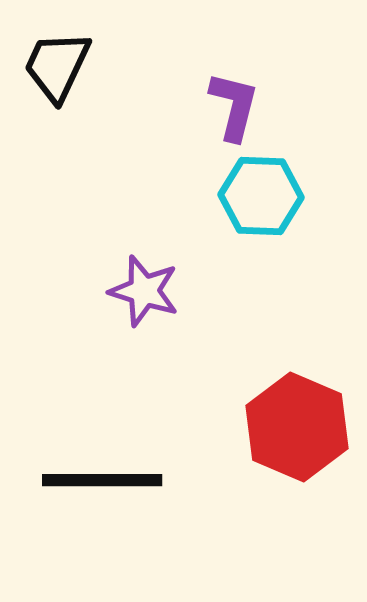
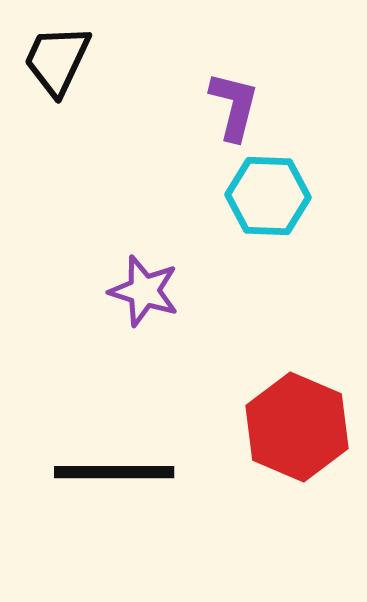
black trapezoid: moved 6 px up
cyan hexagon: moved 7 px right
black line: moved 12 px right, 8 px up
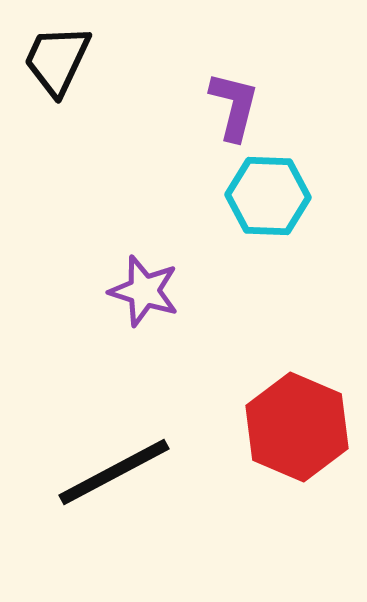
black line: rotated 28 degrees counterclockwise
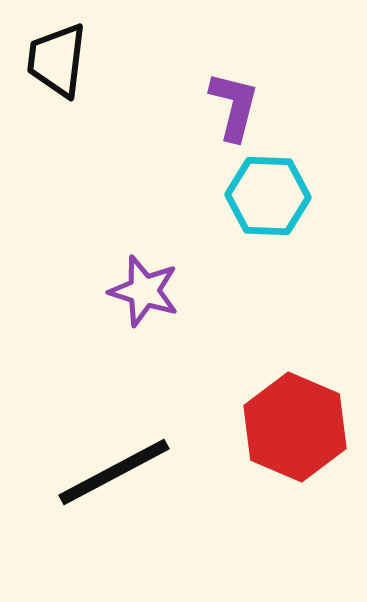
black trapezoid: rotated 18 degrees counterclockwise
red hexagon: moved 2 px left
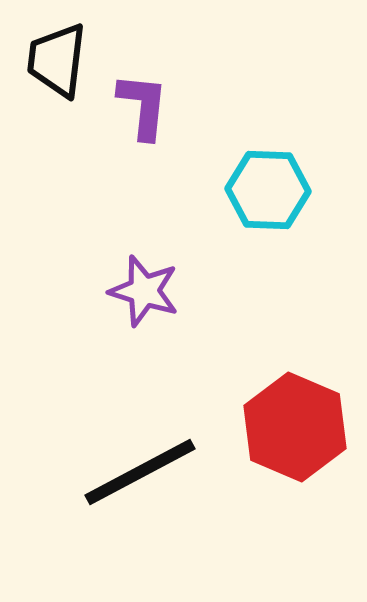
purple L-shape: moved 91 px left; rotated 8 degrees counterclockwise
cyan hexagon: moved 6 px up
black line: moved 26 px right
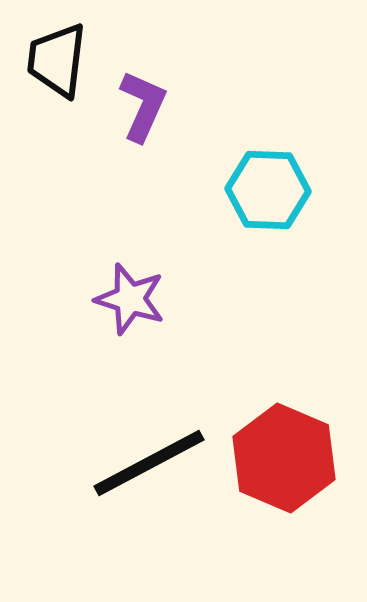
purple L-shape: rotated 18 degrees clockwise
purple star: moved 14 px left, 8 px down
red hexagon: moved 11 px left, 31 px down
black line: moved 9 px right, 9 px up
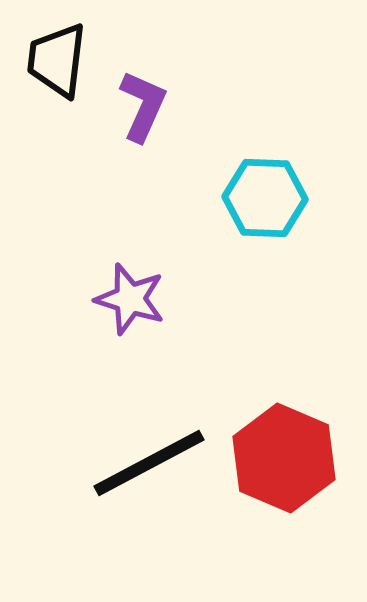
cyan hexagon: moved 3 px left, 8 px down
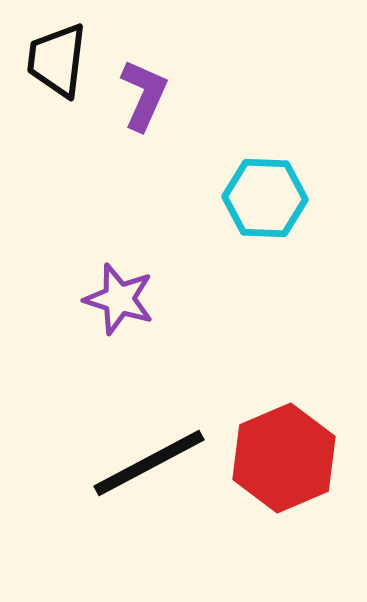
purple L-shape: moved 1 px right, 11 px up
purple star: moved 11 px left
red hexagon: rotated 14 degrees clockwise
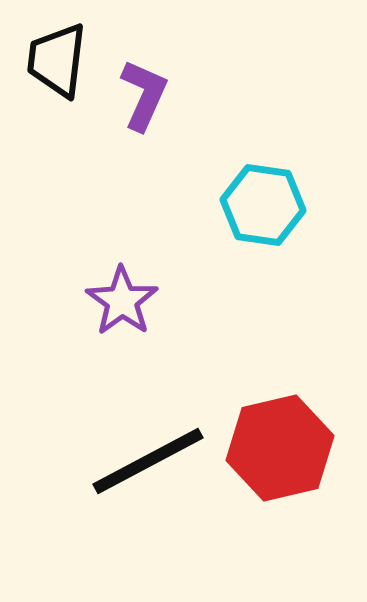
cyan hexagon: moved 2 px left, 7 px down; rotated 6 degrees clockwise
purple star: moved 3 px right, 2 px down; rotated 18 degrees clockwise
red hexagon: moved 4 px left, 10 px up; rotated 10 degrees clockwise
black line: moved 1 px left, 2 px up
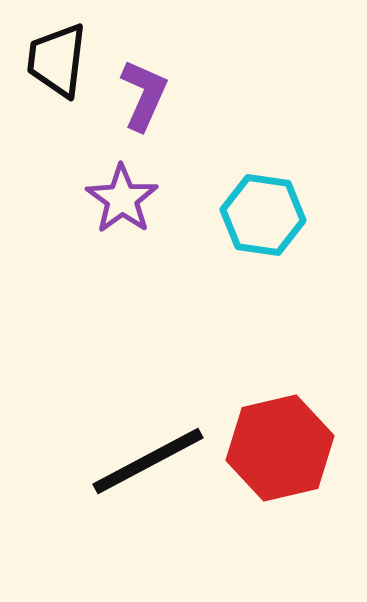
cyan hexagon: moved 10 px down
purple star: moved 102 px up
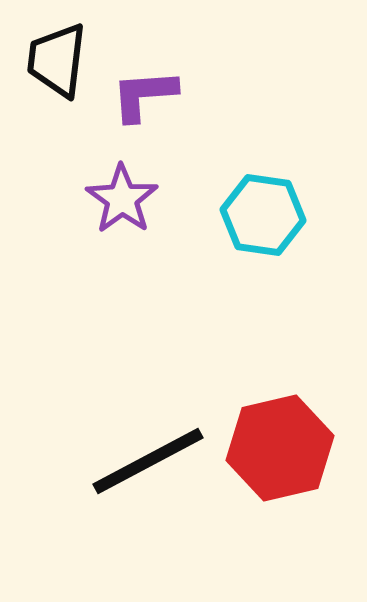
purple L-shape: rotated 118 degrees counterclockwise
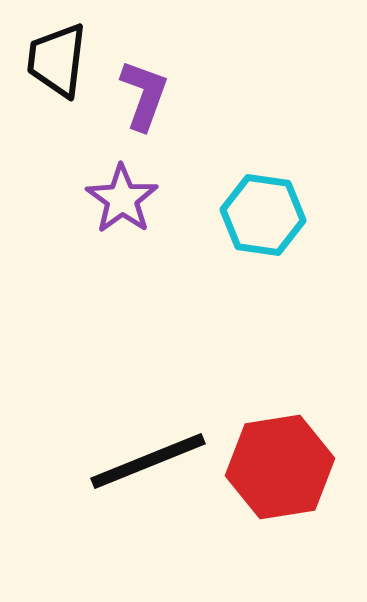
purple L-shape: rotated 114 degrees clockwise
red hexagon: moved 19 px down; rotated 4 degrees clockwise
black line: rotated 6 degrees clockwise
